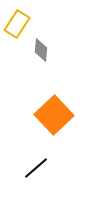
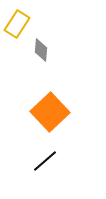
orange square: moved 4 px left, 3 px up
black line: moved 9 px right, 7 px up
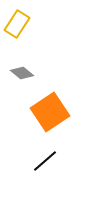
gray diamond: moved 19 px left, 23 px down; rotated 55 degrees counterclockwise
orange square: rotated 9 degrees clockwise
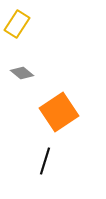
orange square: moved 9 px right
black line: rotated 32 degrees counterclockwise
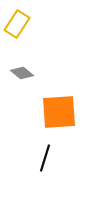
orange square: rotated 30 degrees clockwise
black line: moved 3 px up
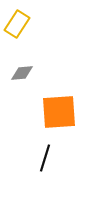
gray diamond: rotated 45 degrees counterclockwise
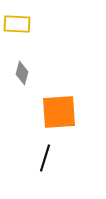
yellow rectangle: rotated 60 degrees clockwise
gray diamond: rotated 70 degrees counterclockwise
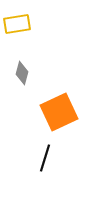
yellow rectangle: rotated 12 degrees counterclockwise
orange square: rotated 21 degrees counterclockwise
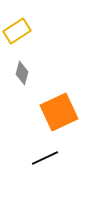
yellow rectangle: moved 7 px down; rotated 24 degrees counterclockwise
black line: rotated 48 degrees clockwise
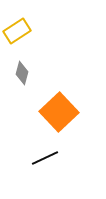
orange square: rotated 18 degrees counterclockwise
